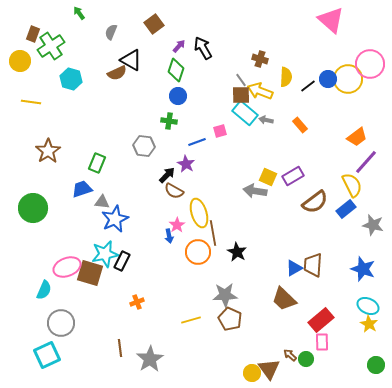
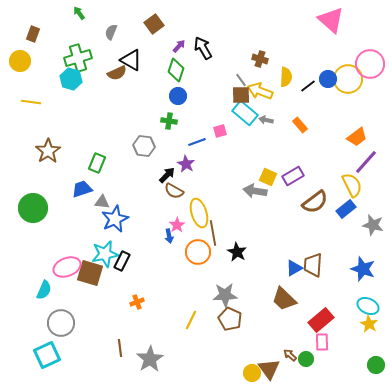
green cross at (51, 46): moved 27 px right, 12 px down; rotated 16 degrees clockwise
yellow line at (191, 320): rotated 48 degrees counterclockwise
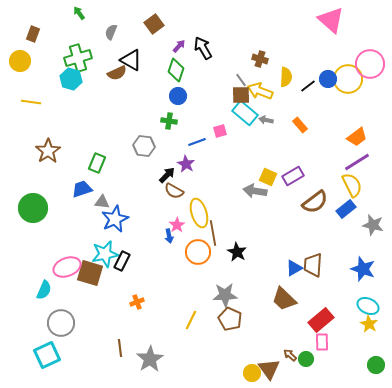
purple line at (366, 162): moved 9 px left; rotated 16 degrees clockwise
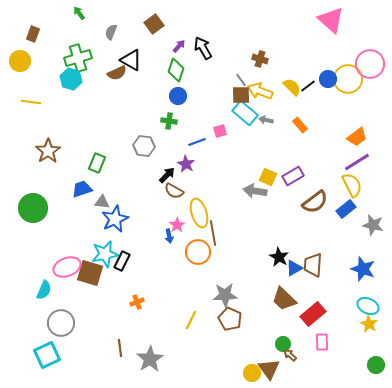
yellow semicircle at (286, 77): moved 6 px right, 10 px down; rotated 48 degrees counterclockwise
black star at (237, 252): moved 42 px right, 5 px down
red rectangle at (321, 320): moved 8 px left, 6 px up
green circle at (306, 359): moved 23 px left, 15 px up
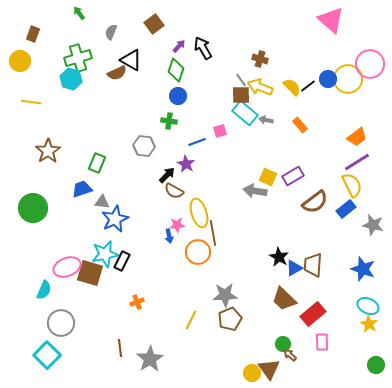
yellow arrow at (260, 91): moved 4 px up
pink star at (177, 225): rotated 28 degrees clockwise
brown pentagon at (230, 319): rotated 25 degrees clockwise
cyan square at (47, 355): rotated 20 degrees counterclockwise
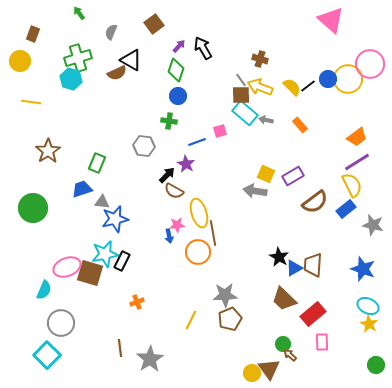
yellow square at (268, 177): moved 2 px left, 3 px up
blue star at (115, 219): rotated 12 degrees clockwise
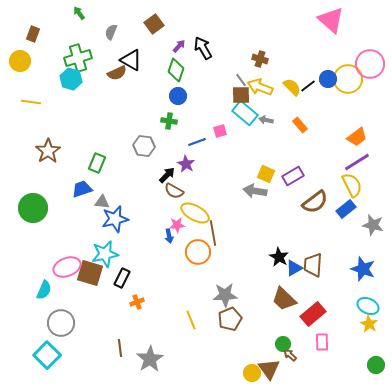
yellow ellipse at (199, 213): moved 4 px left; rotated 44 degrees counterclockwise
black rectangle at (122, 261): moved 17 px down
yellow line at (191, 320): rotated 48 degrees counterclockwise
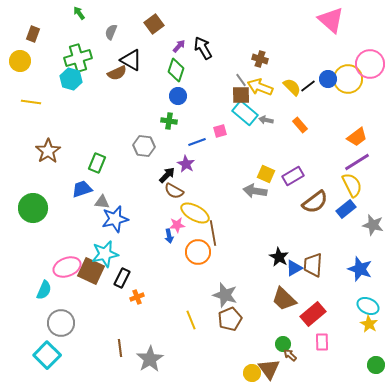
blue star at (363, 269): moved 3 px left
brown square at (90, 273): moved 1 px right, 2 px up; rotated 8 degrees clockwise
gray star at (225, 295): rotated 20 degrees clockwise
orange cross at (137, 302): moved 5 px up
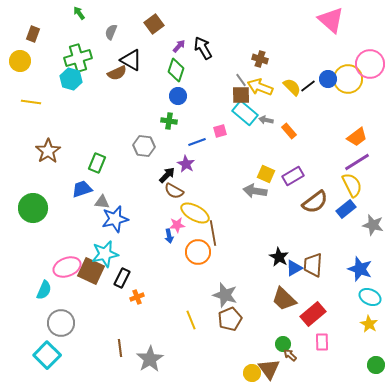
orange rectangle at (300, 125): moved 11 px left, 6 px down
cyan ellipse at (368, 306): moved 2 px right, 9 px up
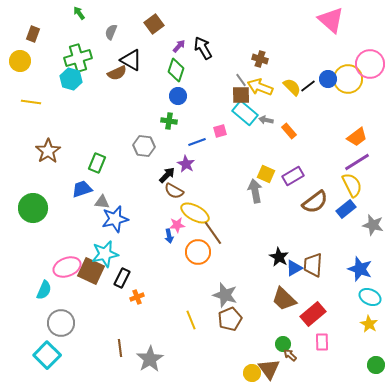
gray arrow at (255, 191): rotated 70 degrees clockwise
brown line at (213, 233): rotated 25 degrees counterclockwise
